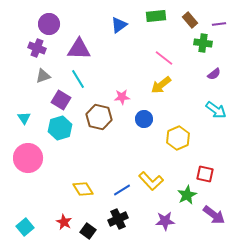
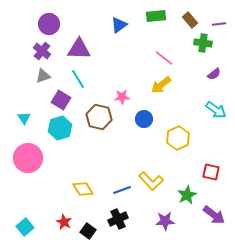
purple cross: moved 5 px right, 3 px down; rotated 18 degrees clockwise
red square: moved 6 px right, 2 px up
blue line: rotated 12 degrees clockwise
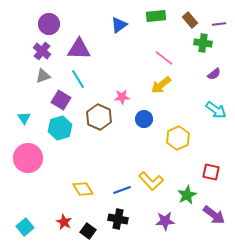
brown hexagon: rotated 10 degrees clockwise
black cross: rotated 36 degrees clockwise
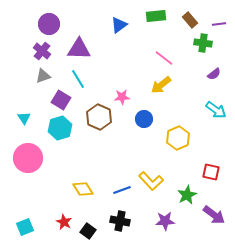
black cross: moved 2 px right, 2 px down
cyan square: rotated 18 degrees clockwise
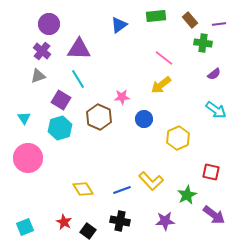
gray triangle: moved 5 px left
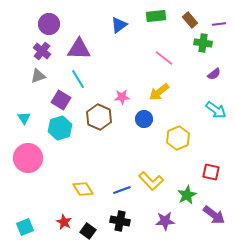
yellow arrow: moved 2 px left, 7 px down
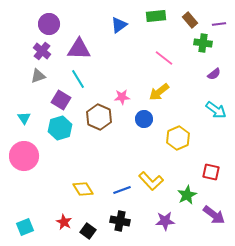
pink circle: moved 4 px left, 2 px up
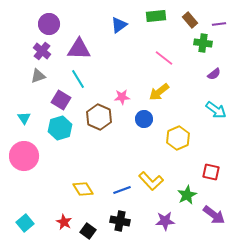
cyan square: moved 4 px up; rotated 18 degrees counterclockwise
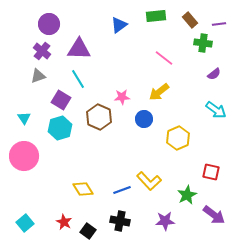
yellow L-shape: moved 2 px left
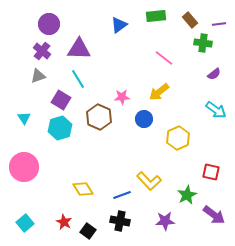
pink circle: moved 11 px down
blue line: moved 5 px down
